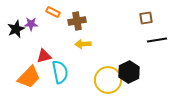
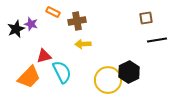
purple star: rotated 16 degrees clockwise
cyan semicircle: moved 2 px right; rotated 15 degrees counterclockwise
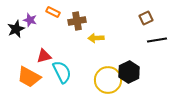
brown square: rotated 16 degrees counterclockwise
purple star: moved 1 px left, 4 px up
yellow arrow: moved 13 px right, 6 px up
orange trapezoid: rotated 75 degrees clockwise
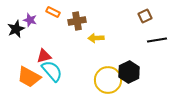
brown square: moved 1 px left, 2 px up
cyan semicircle: moved 10 px left, 1 px up; rotated 15 degrees counterclockwise
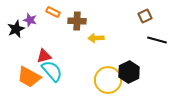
brown cross: rotated 12 degrees clockwise
black line: rotated 24 degrees clockwise
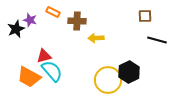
brown square: rotated 24 degrees clockwise
